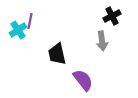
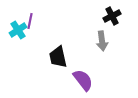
black trapezoid: moved 1 px right, 3 px down
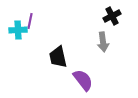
cyan cross: rotated 30 degrees clockwise
gray arrow: moved 1 px right, 1 px down
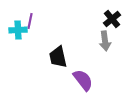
black cross: moved 3 px down; rotated 12 degrees counterclockwise
gray arrow: moved 2 px right, 1 px up
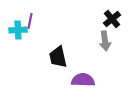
purple semicircle: rotated 50 degrees counterclockwise
